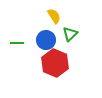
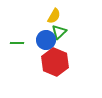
yellow semicircle: rotated 63 degrees clockwise
green triangle: moved 11 px left, 2 px up
red hexagon: moved 1 px up
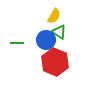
green triangle: rotated 42 degrees counterclockwise
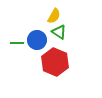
blue circle: moved 9 px left
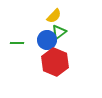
yellow semicircle: rotated 14 degrees clockwise
green triangle: rotated 49 degrees clockwise
blue circle: moved 10 px right
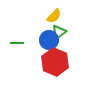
blue circle: moved 2 px right
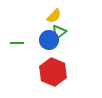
red hexagon: moved 2 px left, 10 px down
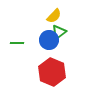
red hexagon: moved 1 px left
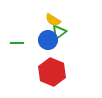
yellow semicircle: moved 1 px left, 4 px down; rotated 77 degrees clockwise
blue circle: moved 1 px left
